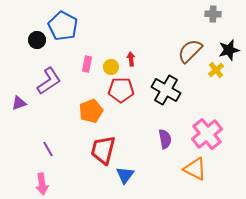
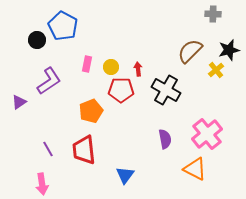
red arrow: moved 7 px right, 10 px down
purple triangle: moved 1 px up; rotated 14 degrees counterclockwise
red trapezoid: moved 19 px left; rotated 20 degrees counterclockwise
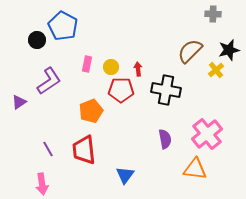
black cross: rotated 20 degrees counterclockwise
orange triangle: rotated 20 degrees counterclockwise
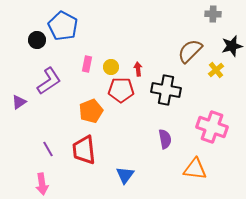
black star: moved 3 px right, 4 px up
pink cross: moved 5 px right, 7 px up; rotated 32 degrees counterclockwise
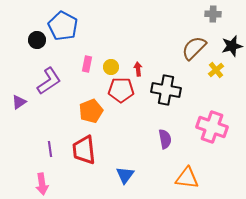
brown semicircle: moved 4 px right, 3 px up
purple line: moved 2 px right; rotated 21 degrees clockwise
orange triangle: moved 8 px left, 9 px down
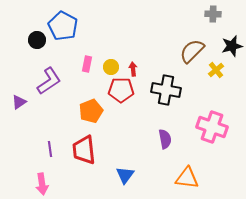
brown semicircle: moved 2 px left, 3 px down
red arrow: moved 5 px left
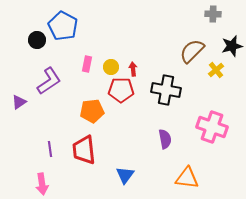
orange pentagon: moved 1 px right; rotated 15 degrees clockwise
